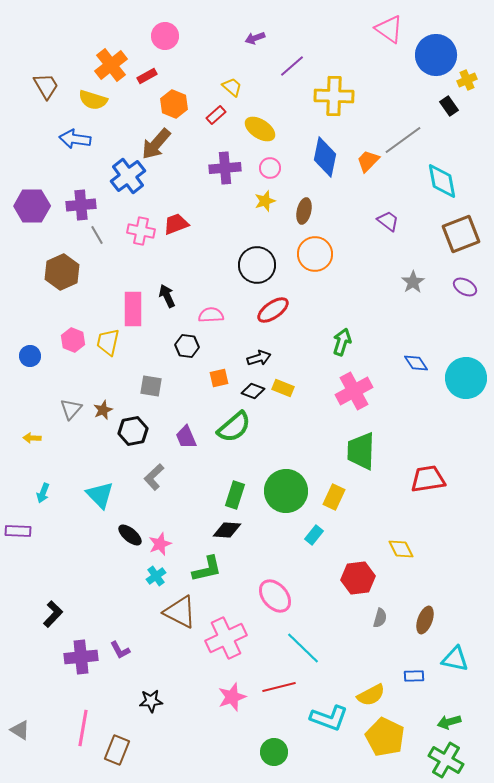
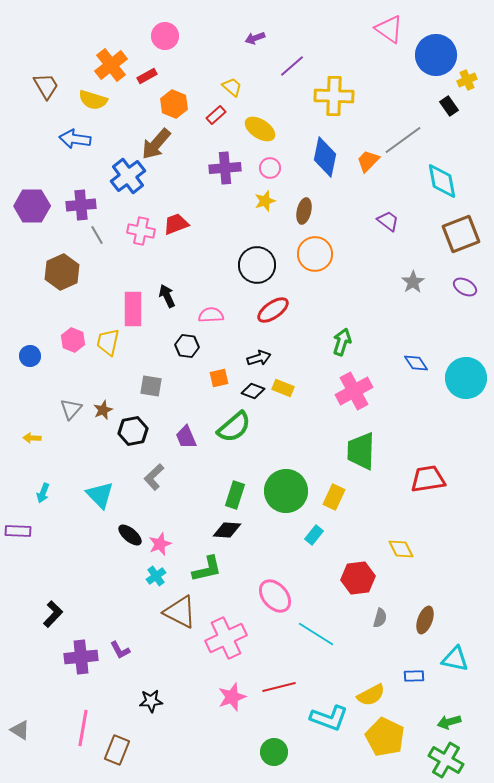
cyan line at (303, 648): moved 13 px right, 14 px up; rotated 12 degrees counterclockwise
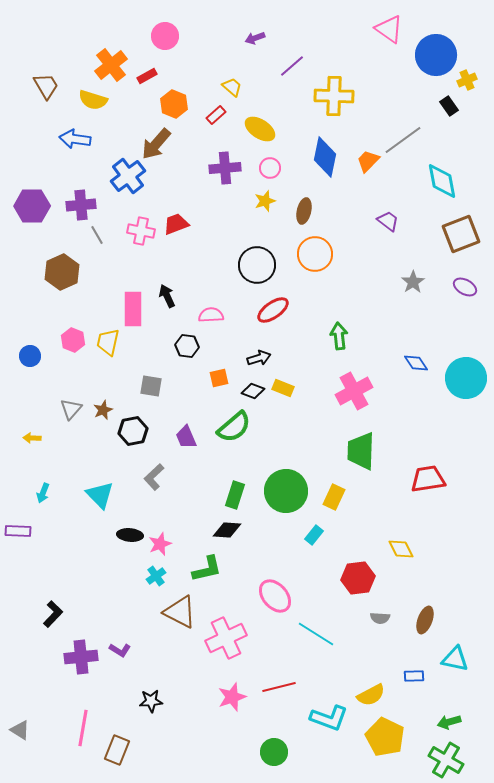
green arrow at (342, 342): moved 3 px left, 6 px up; rotated 24 degrees counterclockwise
black ellipse at (130, 535): rotated 35 degrees counterclockwise
gray semicircle at (380, 618): rotated 78 degrees clockwise
purple L-shape at (120, 650): rotated 30 degrees counterclockwise
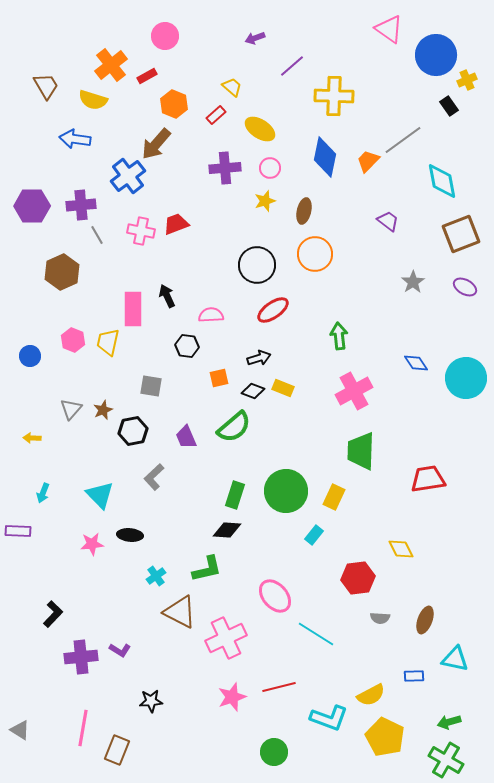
pink star at (160, 544): moved 68 px left; rotated 15 degrees clockwise
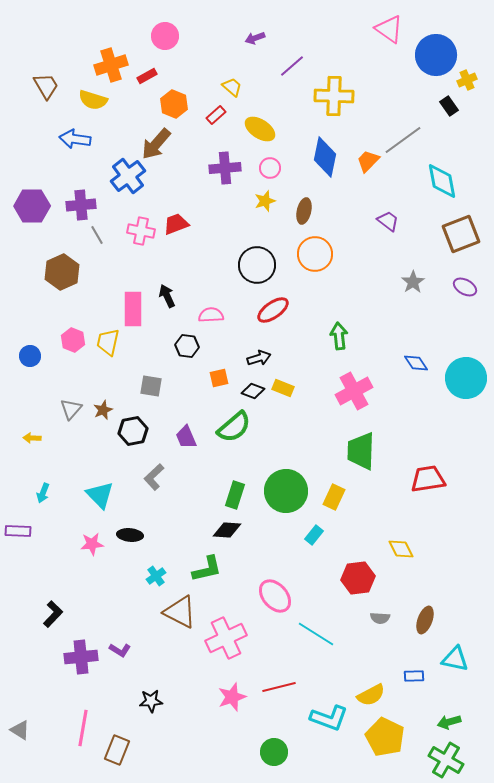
orange cross at (111, 65): rotated 20 degrees clockwise
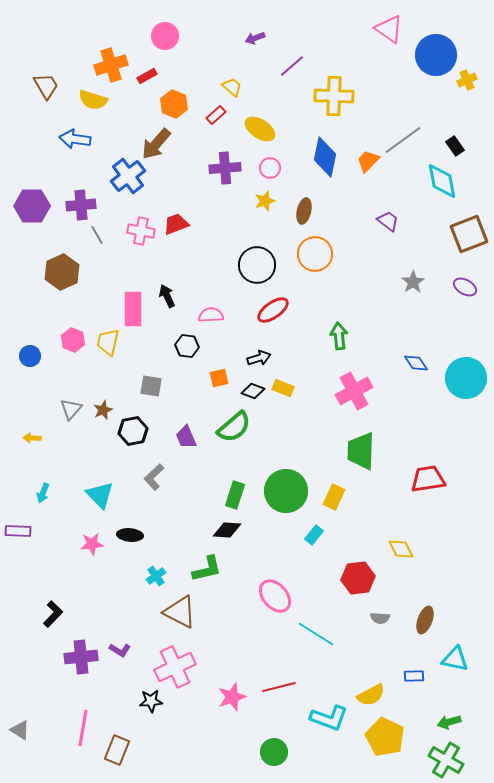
black rectangle at (449, 106): moved 6 px right, 40 px down
brown square at (461, 234): moved 8 px right
pink cross at (226, 638): moved 51 px left, 29 px down
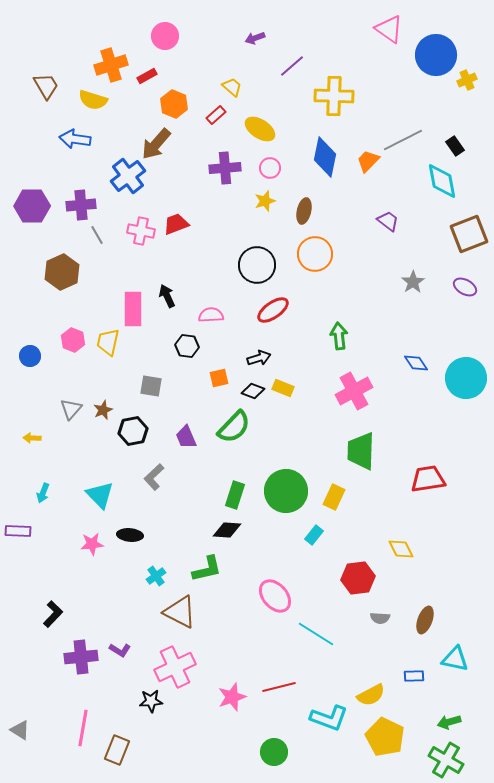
gray line at (403, 140): rotated 9 degrees clockwise
green semicircle at (234, 427): rotated 6 degrees counterclockwise
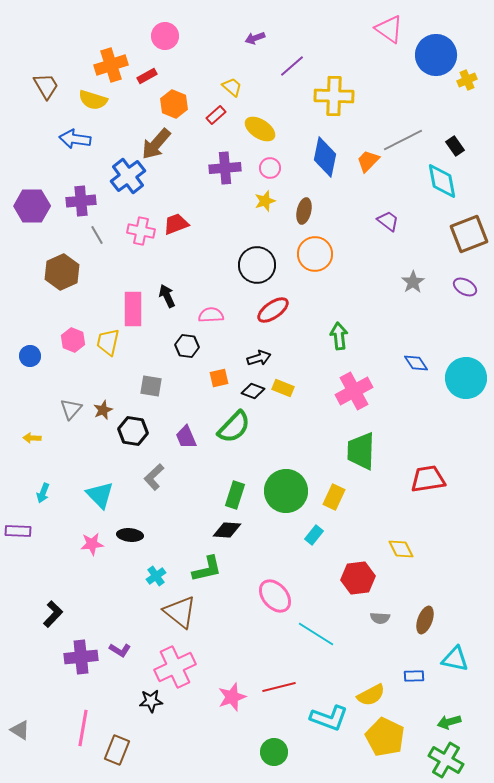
purple cross at (81, 205): moved 4 px up
black hexagon at (133, 431): rotated 20 degrees clockwise
brown triangle at (180, 612): rotated 12 degrees clockwise
